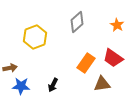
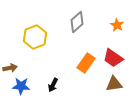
brown triangle: moved 12 px right
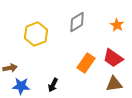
gray diamond: rotated 10 degrees clockwise
yellow hexagon: moved 1 px right, 3 px up
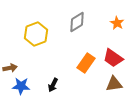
orange star: moved 2 px up
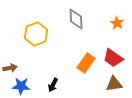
gray diamond: moved 1 px left, 3 px up; rotated 60 degrees counterclockwise
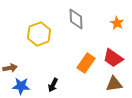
yellow hexagon: moved 3 px right
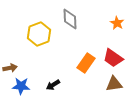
gray diamond: moved 6 px left
black arrow: rotated 32 degrees clockwise
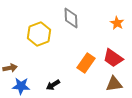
gray diamond: moved 1 px right, 1 px up
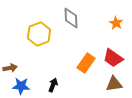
orange star: moved 1 px left
black arrow: rotated 144 degrees clockwise
